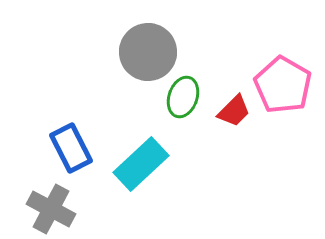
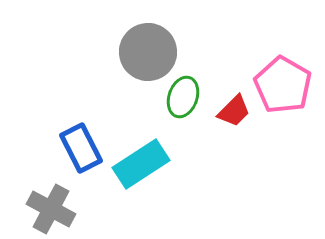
blue rectangle: moved 10 px right
cyan rectangle: rotated 10 degrees clockwise
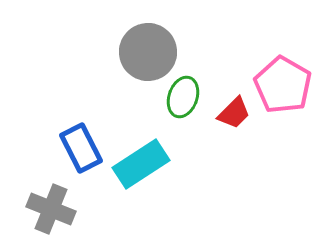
red trapezoid: moved 2 px down
gray cross: rotated 6 degrees counterclockwise
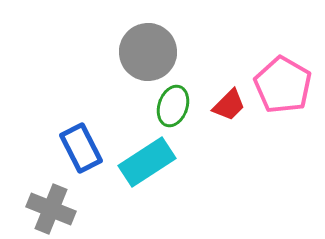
green ellipse: moved 10 px left, 9 px down
red trapezoid: moved 5 px left, 8 px up
cyan rectangle: moved 6 px right, 2 px up
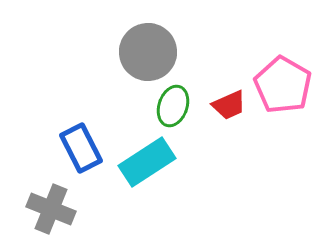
red trapezoid: rotated 21 degrees clockwise
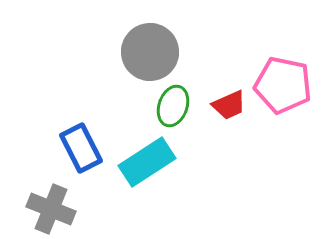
gray circle: moved 2 px right
pink pentagon: rotated 18 degrees counterclockwise
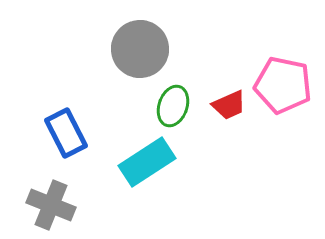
gray circle: moved 10 px left, 3 px up
blue rectangle: moved 15 px left, 15 px up
gray cross: moved 4 px up
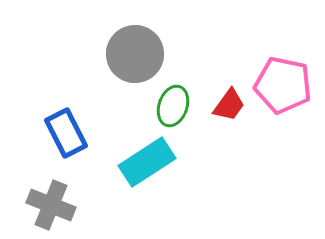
gray circle: moved 5 px left, 5 px down
red trapezoid: rotated 30 degrees counterclockwise
